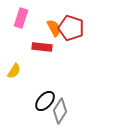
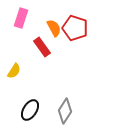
red pentagon: moved 4 px right
red rectangle: rotated 48 degrees clockwise
black ellipse: moved 15 px left, 9 px down; rotated 10 degrees counterclockwise
gray diamond: moved 5 px right
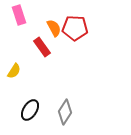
pink rectangle: moved 2 px left, 3 px up; rotated 36 degrees counterclockwise
red pentagon: rotated 15 degrees counterclockwise
gray diamond: moved 1 px down
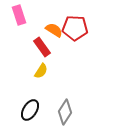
orange semicircle: moved 2 px down; rotated 30 degrees counterclockwise
yellow semicircle: moved 27 px right
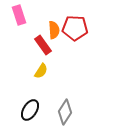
orange semicircle: rotated 54 degrees clockwise
red rectangle: moved 1 px right, 2 px up
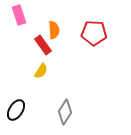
red pentagon: moved 19 px right, 5 px down
black ellipse: moved 14 px left
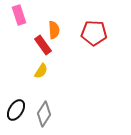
gray diamond: moved 21 px left, 2 px down
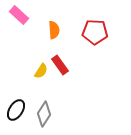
pink rectangle: rotated 30 degrees counterclockwise
red pentagon: moved 1 px right, 1 px up
red rectangle: moved 17 px right, 20 px down
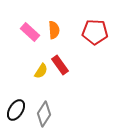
pink rectangle: moved 11 px right, 17 px down
